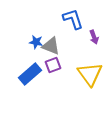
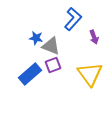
blue L-shape: rotated 60 degrees clockwise
blue star: moved 4 px up
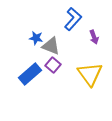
purple square: rotated 28 degrees counterclockwise
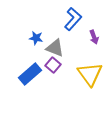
gray triangle: moved 4 px right, 2 px down
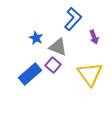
blue star: rotated 16 degrees clockwise
gray triangle: moved 3 px right, 1 px up
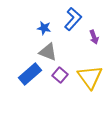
blue star: moved 8 px right, 10 px up; rotated 16 degrees counterclockwise
gray triangle: moved 10 px left, 5 px down
purple square: moved 7 px right, 10 px down
yellow triangle: moved 3 px down
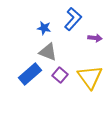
purple arrow: moved 1 px right, 1 px down; rotated 64 degrees counterclockwise
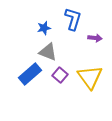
blue L-shape: rotated 25 degrees counterclockwise
blue star: rotated 24 degrees counterclockwise
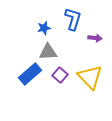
gray triangle: rotated 24 degrees counterclockwise
yellow triangle: rotated 8 degrees counterclockwise
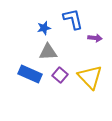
blue L-shape: rotated 30 degrees counterclockwise
blue rectangle: rotated 65 degrees clockwise
